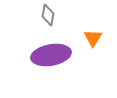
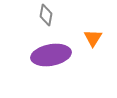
gray diamond: moved 2 px left
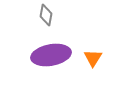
orange triangle: moved 20 px down
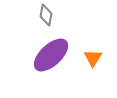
purple ellipse: rotated 33 degrees counterclockwise
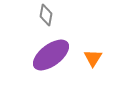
purple ellipse: rotated 6 degrees clockwise
